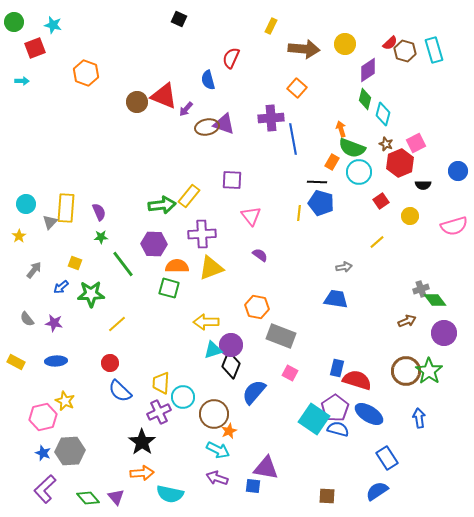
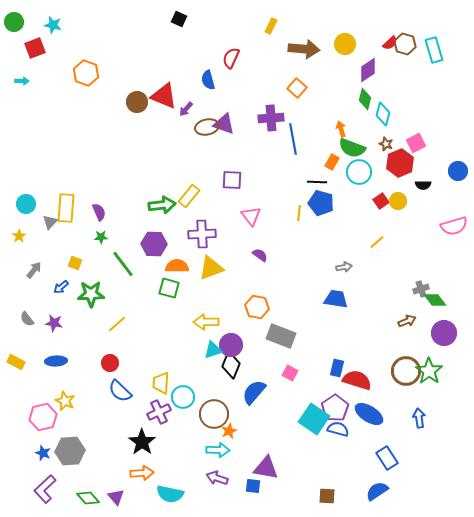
brown hexagon at (405, 51): moved 7 px up
yellow circle at (410, 216): moved 12 px left, 15 px up
cyan arrow at (218, 450): rotated 25 degrees counterclockwise
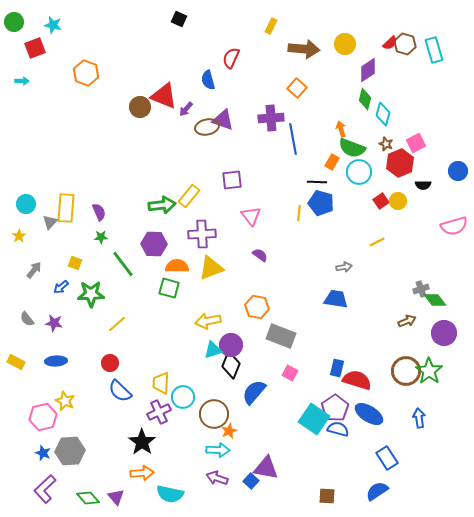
brown circle at (137, 102): moved 3 px right, 5 px down
purple triangle at (224, 124): moved 1 px left, 4 px up
purple square at (232, 180): rotated 10 degrees counterclockwise
yellow line at (377, 242): rotated 14 degrees clockwise
yellow arrow at (206, 322): moved 2 px right, 1 px up; rotated 10 degrees counterclockwise
blue square at (253, 486): moved 2 px left, 5 px up; rotated 35 degrees clockwise
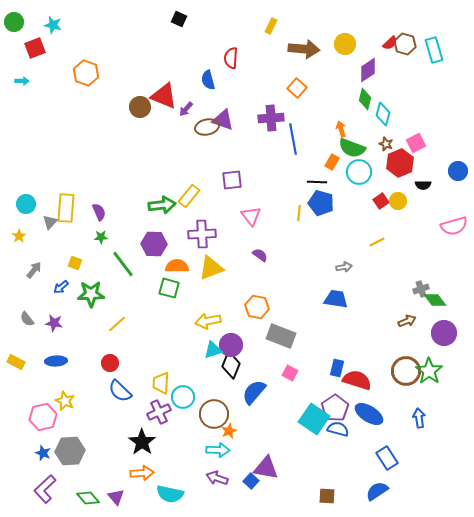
red semicircle at (231, 58): rotated 20 degrees counterclockwise
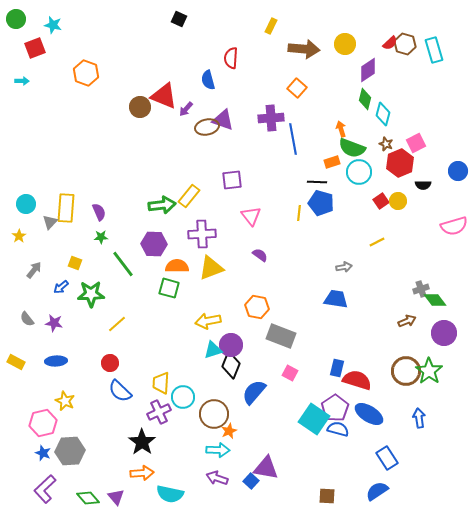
green circle at (14, 22): moved 2 px right, 3 px up
orange rectangle at (332, 162): rotated 42 degrees clockwise
pink hexagon at (43, 417): moved 6 px down
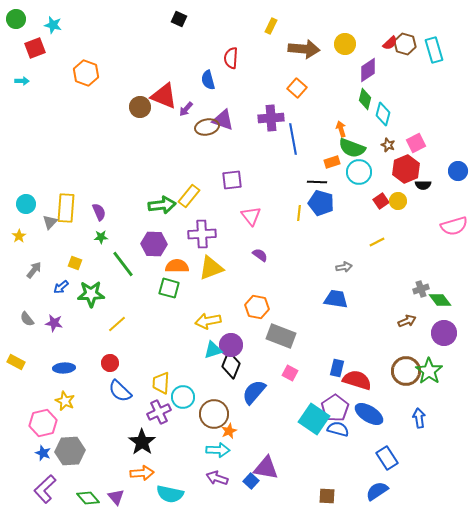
brown star at (386, 144): moved 2 px right, 1 px down
red hexagon at (400, 163): moved 6 px right, 6 px down
green diamond at (435, 300): moved 5 px right
blue ellipse at (56, 361): moved 8 px right, 7 px down
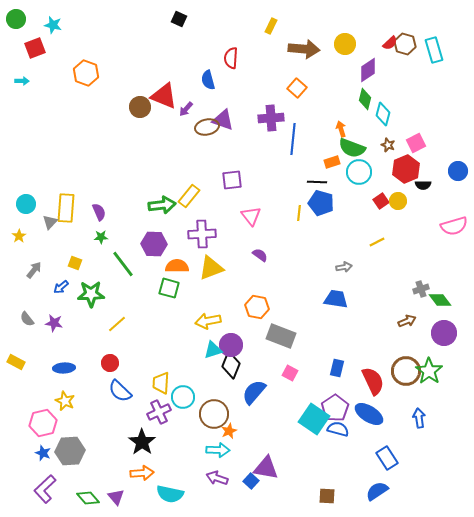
blue line at (293, 139): rotated 16 degrees clockwise
red semicircle at (357, 380): moved 16 px right, 1 px down; rotated 48 degrees clockwise
